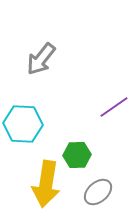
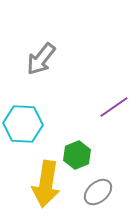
green hexagon: rotated 20 degrees counterclockwise
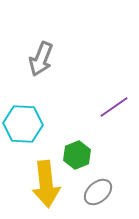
gray arrow: rotated 16 degrees counterclockwise
yellow arrow: rotated 15 degrees counterclockwise
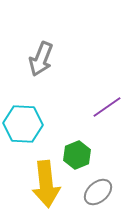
purple line: moved 7 px left
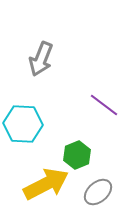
purple line: moved 3 px left, 2 px up; rotated 72 degrees clockwise
yellow arrow: rotated 111 degrees counterclockwise
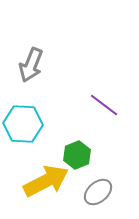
gray arrow: moved 10 px left, 6 px down
yellow arrow: moved 3 px up
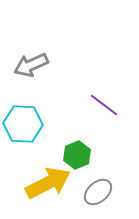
gray arrow: rotated 44 degrees clockwise
yellow arrow: moved 2 px right, 2 px down
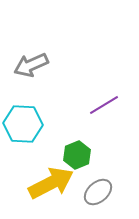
purple line: rotated 68 degrees counterclockwise
yellow arrow: moved 3 px right
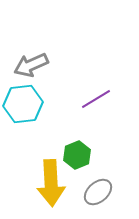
purple line: moved 8 px left, 6 px up
cyan hexagon: moved 20 px up; rotated 9 degrees counterclockwise
yellow arrow: rotated 114 degrees clockwise
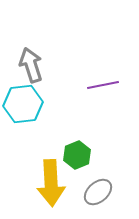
gray arrow: rotated 96 degrees clockwise
purple line: moved 7 px right, 14 px up; rotated 20 degrees clockwise
